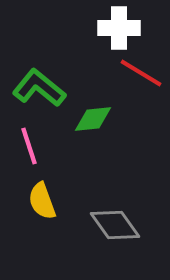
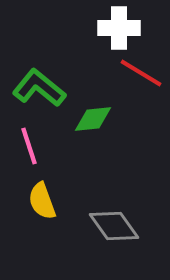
gray diamond: moved 1 px left, 1 px down
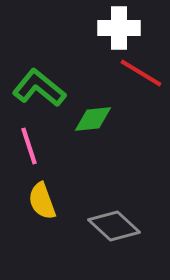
gray diamond: rotated 12 degrees counterclockwise
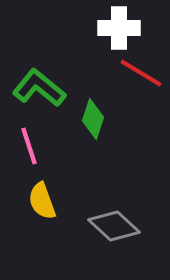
green diamond: rotated 66 degrees counterclockwise
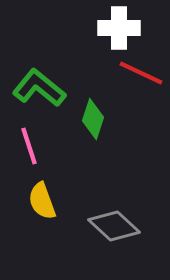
red line: rotated 6 degrees counterclockwise
